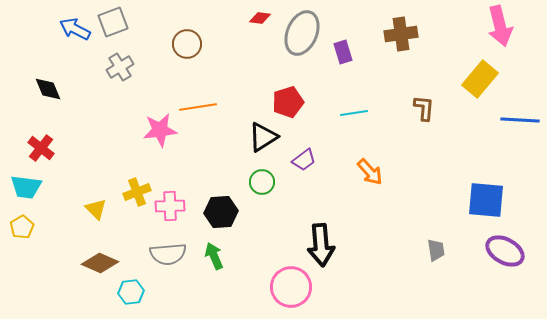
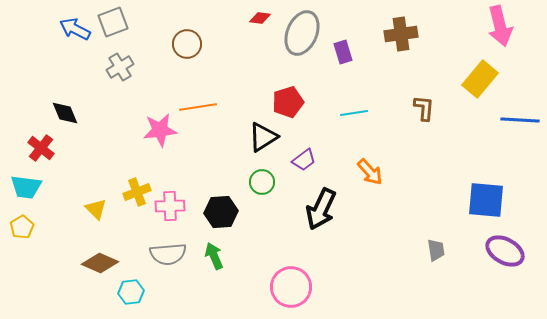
black diamond: moved 17 px right, 24 px down
black arrow: moved 36 px up; rotated 30 degrees clockwise
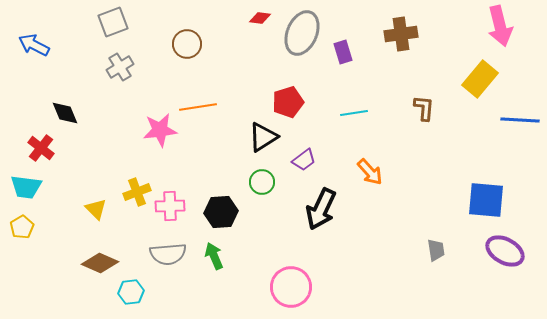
blue arrow: moved 41 px left, 16 px down
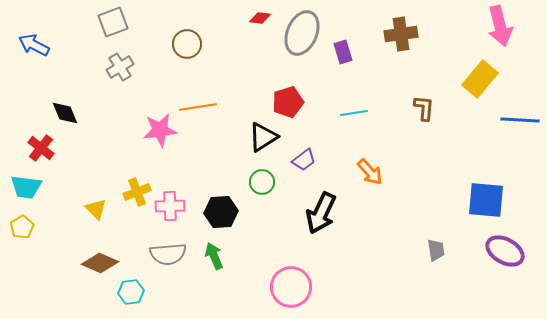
black arrow: moved 4 px down
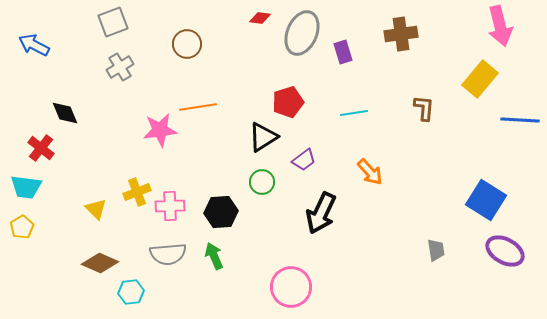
blue square: rotated 27 degrees clockwise
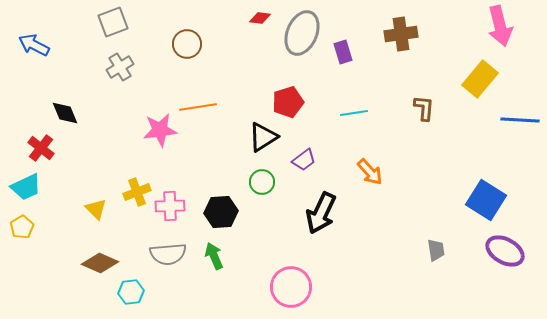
cyan trapezoid: rotated 32 degrees counterclockwise
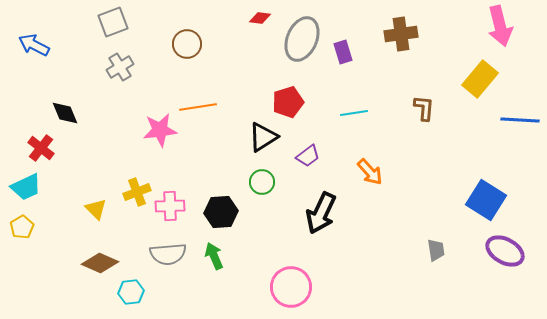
gray ellipse: moved 6 px down
purple trapezoid: moved 4 px right, 4 px up
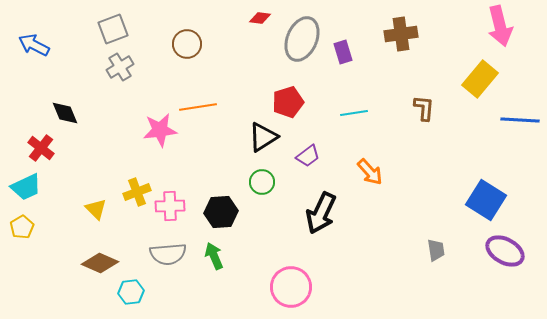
gray square: moved 7 px down
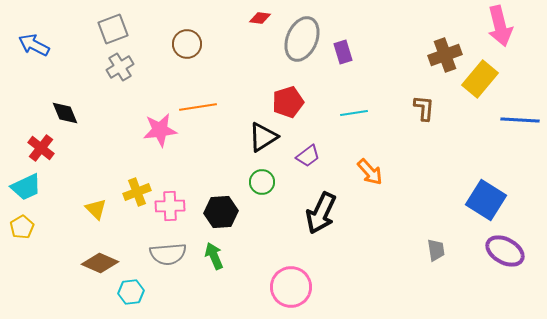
brown cross: moved 44 px right, 21 px down; rotated 12 degrees counterclockwise
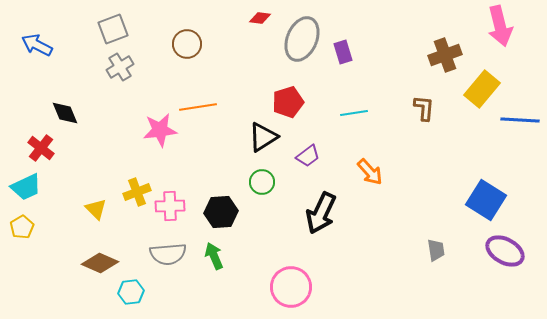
blue arrow: moved 3 px right
yellow rectangle: moved 2 px right, 10 px down
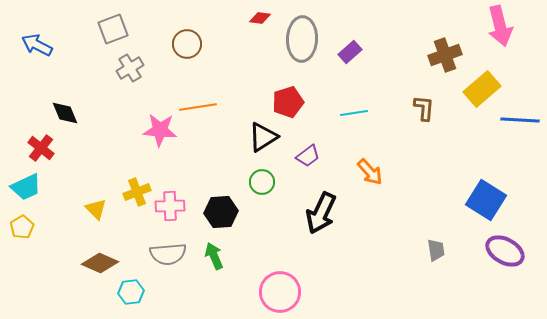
gray ellipse: rotated 21 degrees counterclockwise
purple rectangle: moved 7 px right; rotated 65 degrees clockwise
gray cross: moved 10 px right, 1 px down
yellow rectangle: rotated 9 degrees clockwise
pink star: rotated 12 degrees clockwise
pink circle: moved 11 px left, 5 px down
